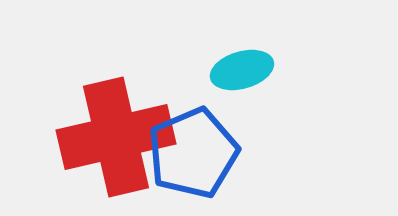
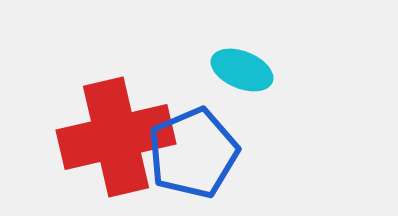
cyan ellipse: rotated 38 degrees clockwise
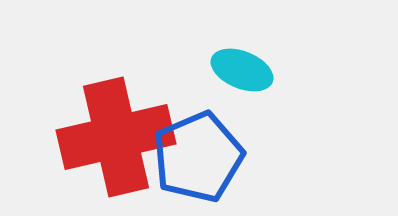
blue pentagon: moved 5 px right, 4 px down
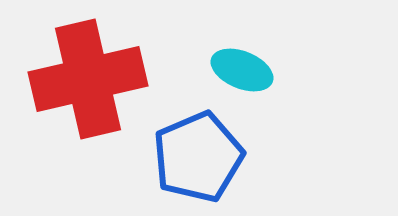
red cross: moved 28 px left, 58 px up
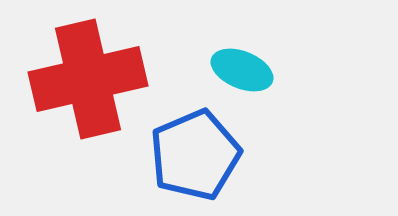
blue pentagon: moved 3 px left, 2 px up
